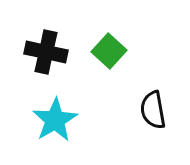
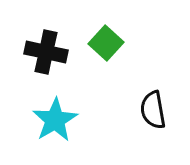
green square: moved 3 px left, 8 px up
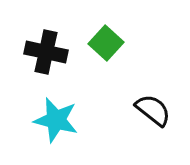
black semicircle: rotated 138 degrees clockwise
cyan star: moved 1 px right; rotated 27 degrees counterclockwise
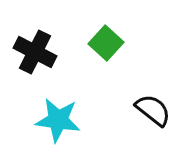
black cross: moved 11 px left; rotated 15 degrees clockwise
cyan star: moved 2 px right; rotated 6 degrees counterclockwise
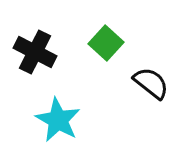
black semicircle: moved 2 px left, 27 px up
cyan star: rotated 21 degrees clockwise
